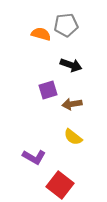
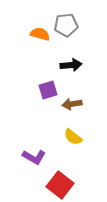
orange semicircle: moved 1 px left
black arrow: rotated 25 degrees counterclockwise
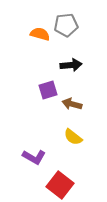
brown arrow: rotated 24 degrees clockwise
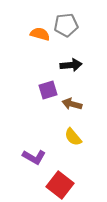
yellow semicircle: rotated 12 degrees clockwise
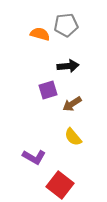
black arrow: moved 3 px left, 1 px down
brown arrow: rotated 48 degrees counterclockwise
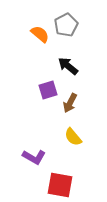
gray pentagon: rotated 20 degrees counterclockwise
orange semicircle: rotated 24 degrees clockwise
black arrow: rotated 135 degrees counterclockwise
brown arrow: moved 2 px left, 1 px up; rotated 30 degrees counterclockwise
red square: rotated 28 degrees counterclockwise
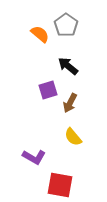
gray pentagon: rotated 10 degrees counterclockwise
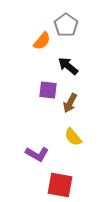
orange semicircle: moved 2 px right, 7 px down; rotated 90 degrees clockwise
purple square: rotated 24 degrees clockwise
purple L-shape: moved 3 px right, 3 px up
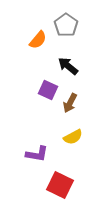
orange semicircle: moved 4 px left, 1 px up
purple square: rotated 18 degrees clockwise
yellow semicircle: rotated 78 degrees counterclockwise
purple L-shape: rotated 20 degrees counterclockwise
red square: rotated 16 degrees clockwise
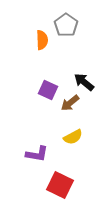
orange semicircle: moved 4 px right; rotated 42 degrees counterclockwise
black arrow: moved 16 px right, 16 px down
brown arrow: rotated 24 degrees clockwise
